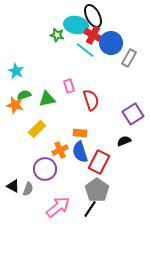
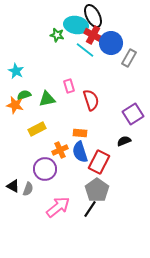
yellow rectangle: rotated 18 degrees clockwise
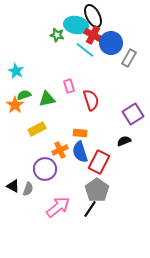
orange star: rotated 24 degrees clockwise
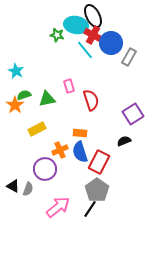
cyan line: rotated 12 degrees clockwise
gray rectangle: moved 1 px up
